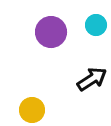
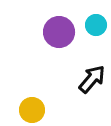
purple circle: moved 8 px right
black arrow: rotated 16 degrees counterclockwise
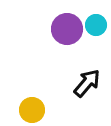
purple circle: moved 8 px right, 3 px up
black arrow: moved 5 px left, 4 px down
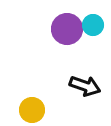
cyan circle: moved 3 px left
black arrow: moved 2 px left, 3 px down; rotated 68 degrees clockwise
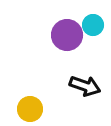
purple circle: moved 6 px down
yellow circle: moved 2 px left, 1 px up
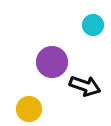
purple circle: moved 15 px left, 27 px down
yellow circle: moved 1 px left
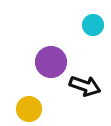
purple circle: moved 1 px left
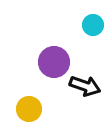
purple circle: moved 3 px right
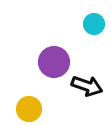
cyan circle: moved 1 px right, 1 px up
black arrow: moved 2 px right
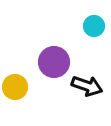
cyan circle: moved 2 px down
yellow circle: moved 14 px left, 22 px up
